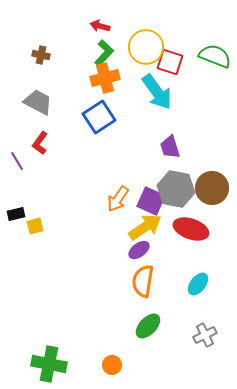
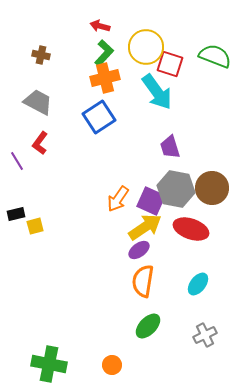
red square: moved 2 px down
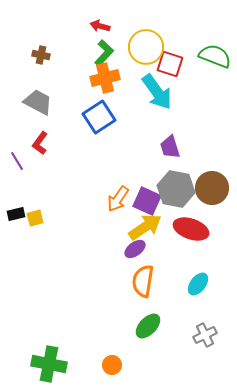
purple square: moved 4 px left
yellow square: moved 8 px up
purple ellipse: moved 4 px left, 1 px up
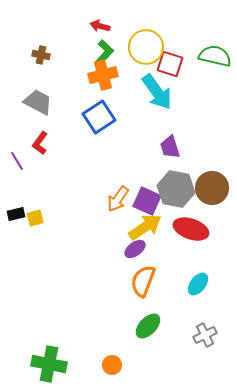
green semicircle: rotated 8 degrees counterclockwise
orange cross: moved 2 px left, 3 px up
orange semicircle: rotated 12 degrees clockwise
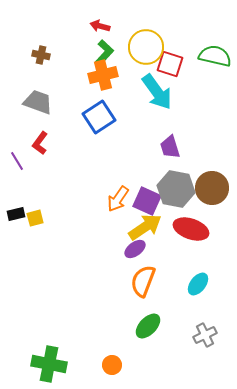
gray trapezoid: rotated 8 degrees counterclockwise
